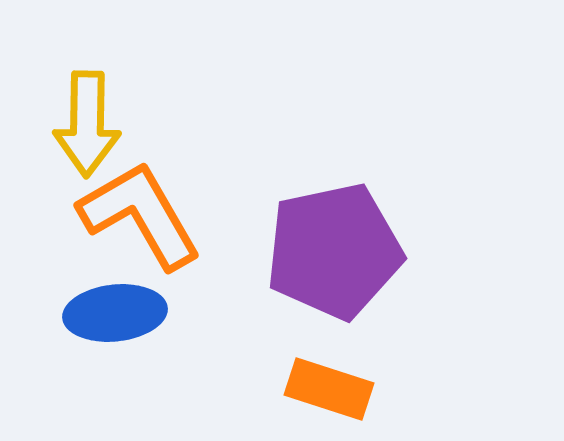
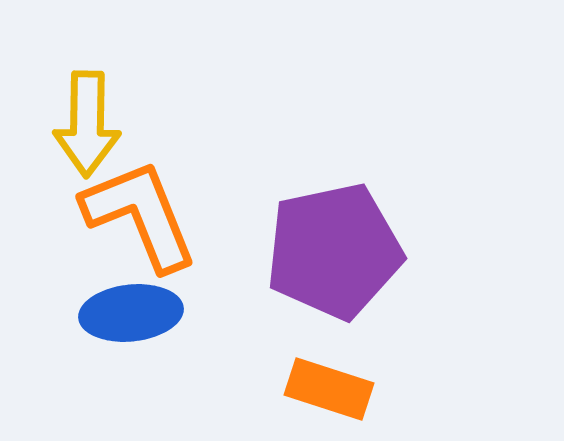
orange L-shape: rotated 8 degrees clockwise
blue ellipse: moved 16 px right
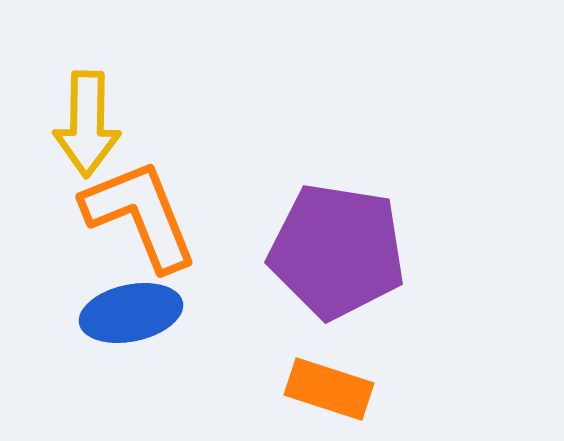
purple pentagon: moved 3 px right; rotated 21 degrees clockwise
blue ellipse: rotated 6 degrees counterclockwise
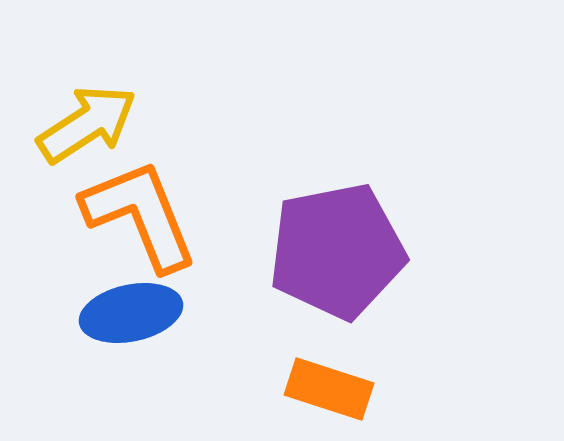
yellow arrow: rotated 124 degrees counterclockwise
purple pentagon: rotated 20 degrees counterclockwise
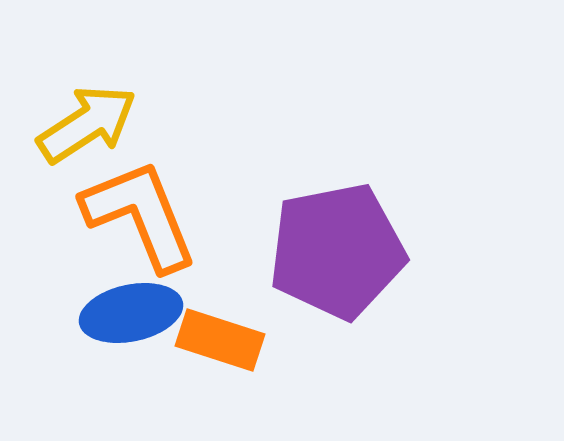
orange rectangle: moved 109 px left, 49 px up
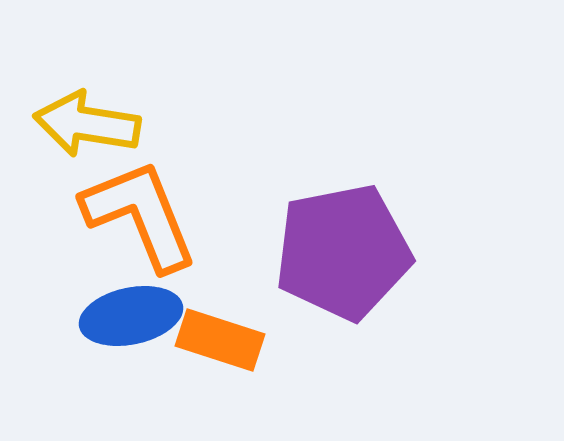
yellow arrow: rotated 138 degrees counterclockwise
purple pentagon: moved 6 px right, 1 px down
blue ellipse: moved 3 px down
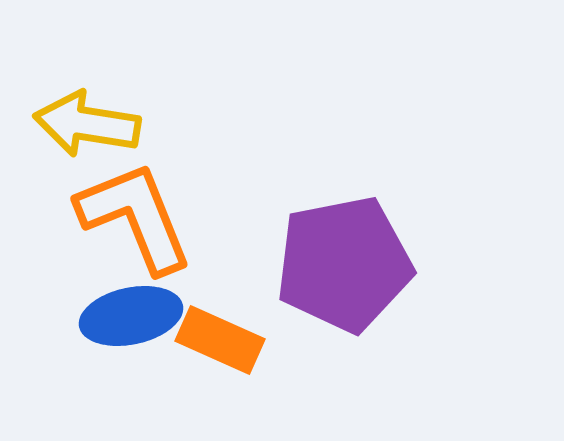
orange L-shape: moved 5 px left, 2 px down
purple pentagon: moved 1 px right, 12 px down
orange rectangle: rotated 6 degrees clockwise
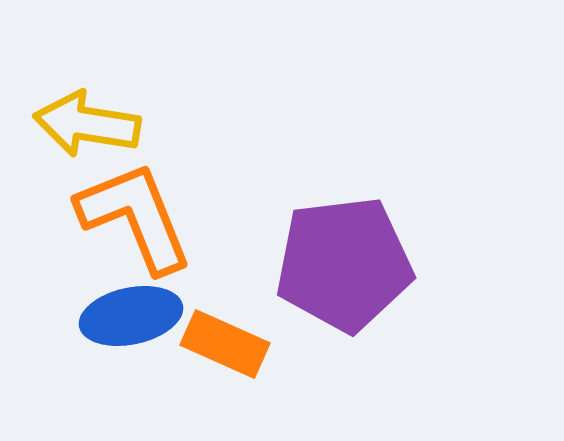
purple pentagon: rotated 4 degrees clockwise
orange rectangle: moved 5 px right, 4 px down
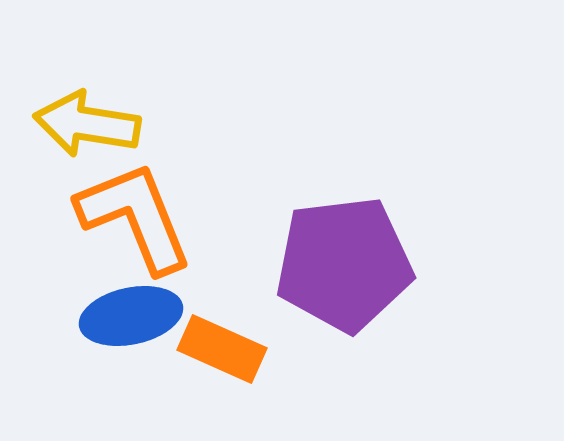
orange rectangle: moved 3 px left, 5 px down
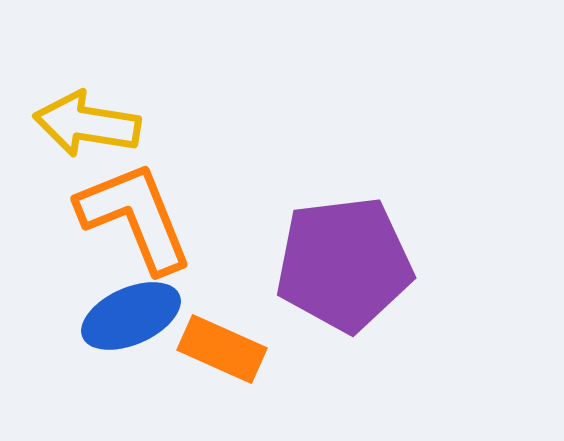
blue ellipse: rotated 12 degrees counterclockwise
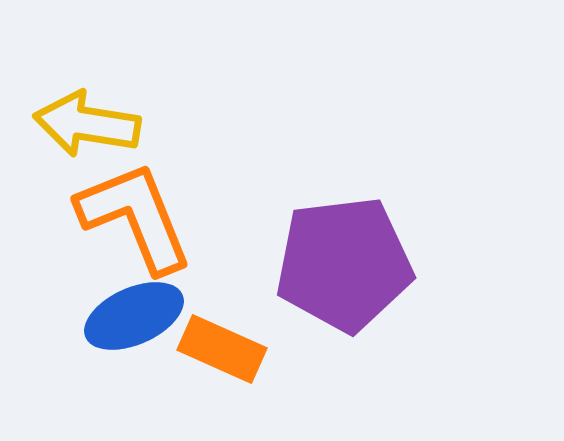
blue ellipse: moved 3 px right
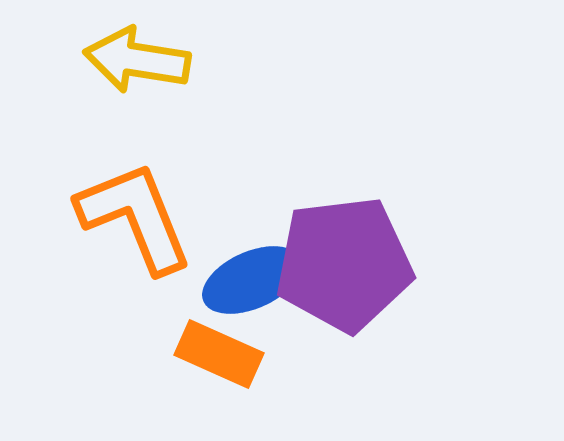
yellow arrow: moved 50 px right, 64 px up
blue ellipse: moved 118 px right, 36 px up
orange rectangle: moved 3 px left, 5 px down
